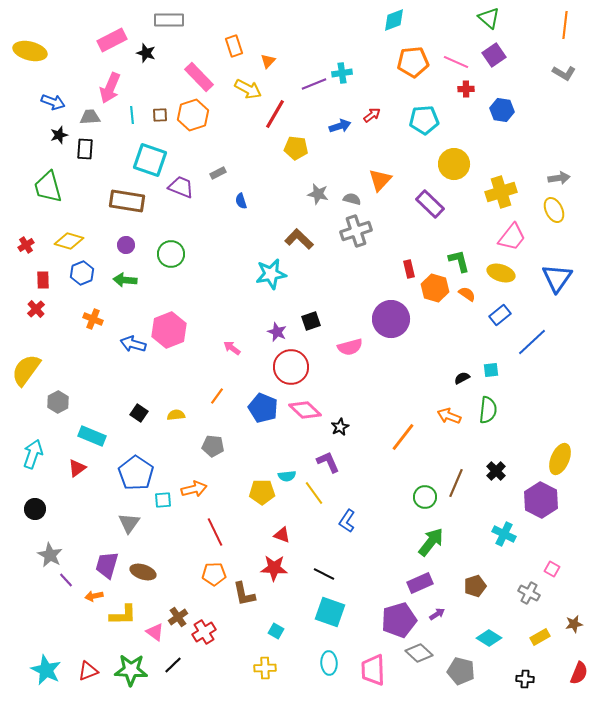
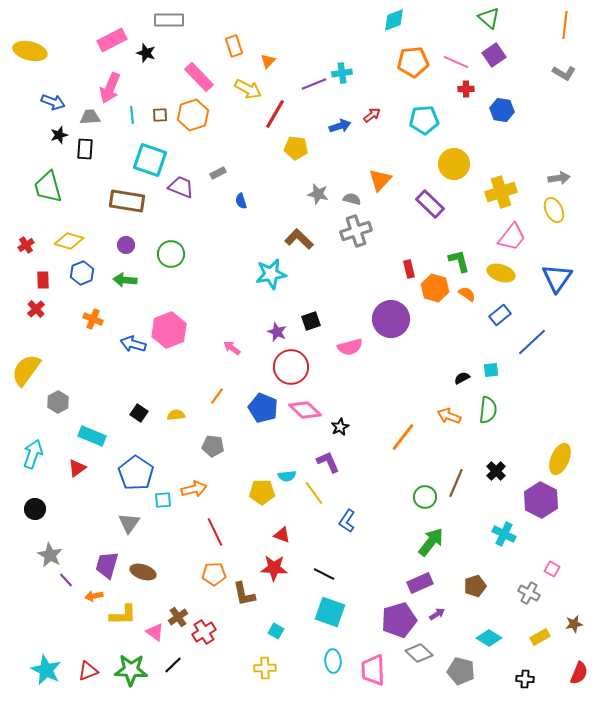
cyan ellipse at (329, 663): moved 4 px right, 2 px up
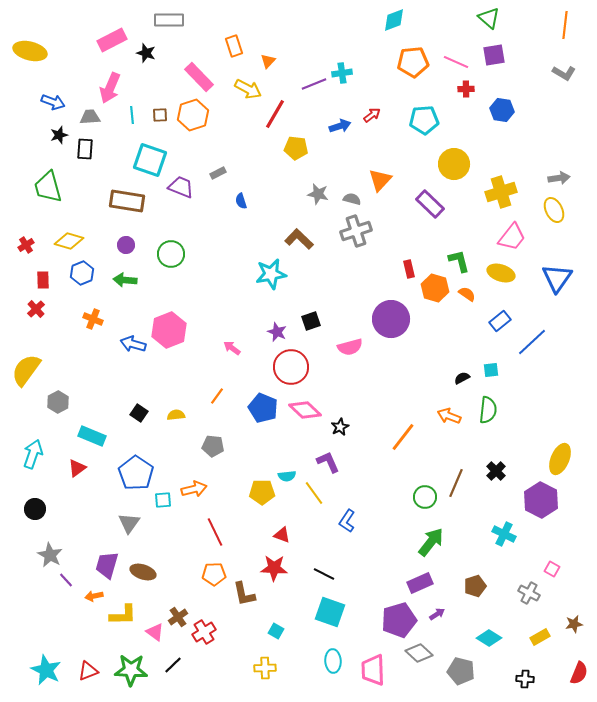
purple square at (494, 55): rotated 25 degrees clockwise
blue rectangle at (500, 315): moved 6 px down
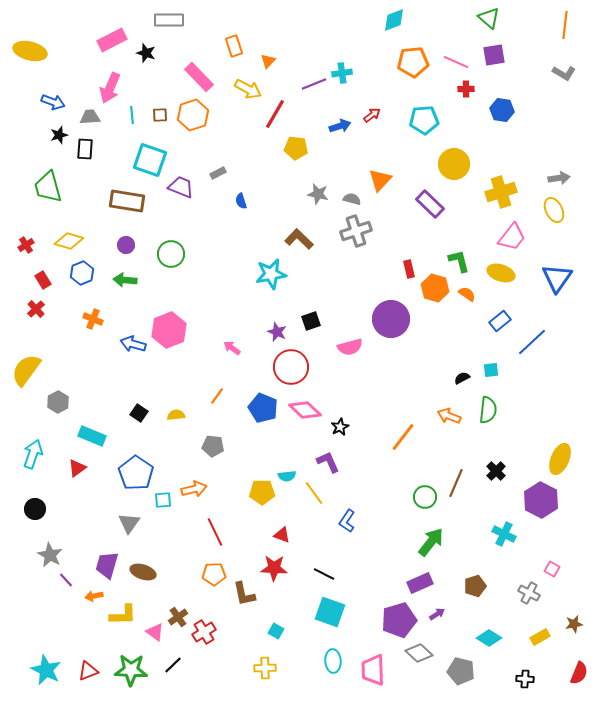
red rectangle at (43, 280): rotated 30 degrees counterclockwise
